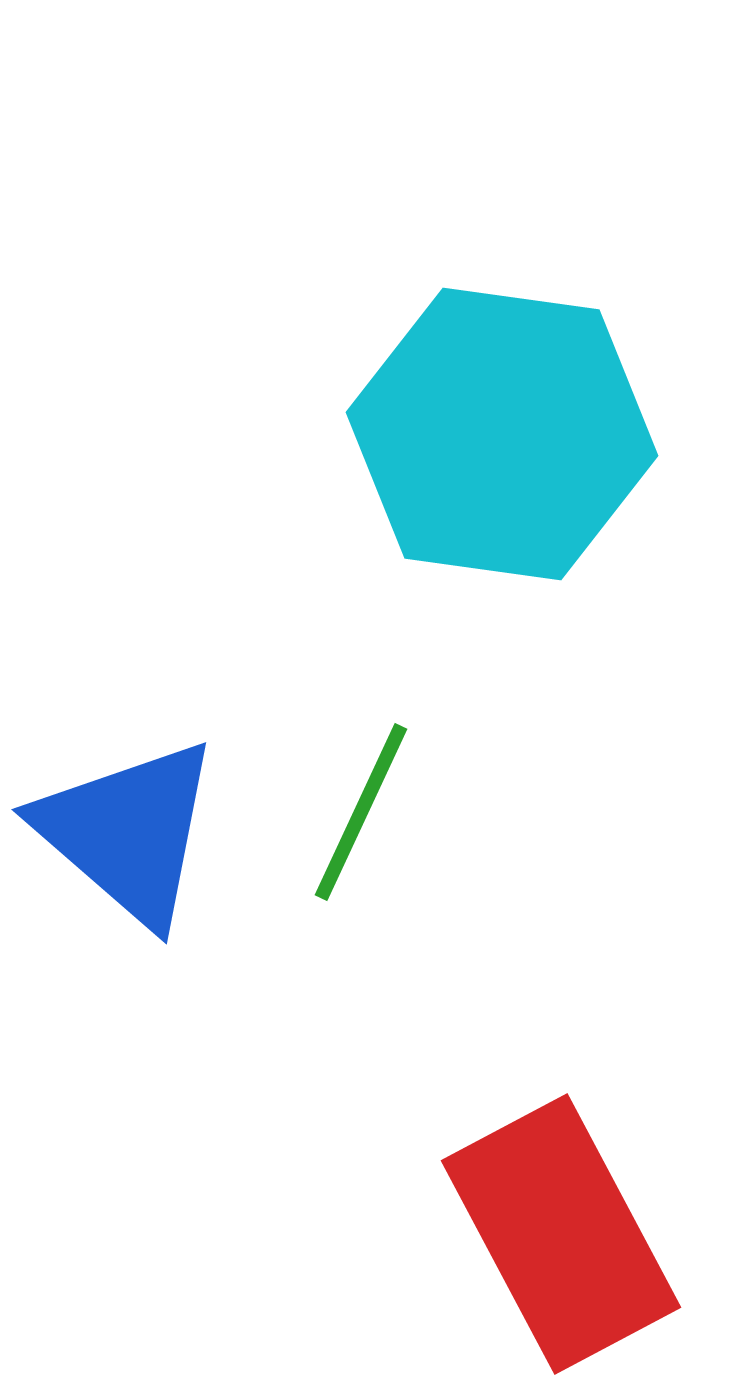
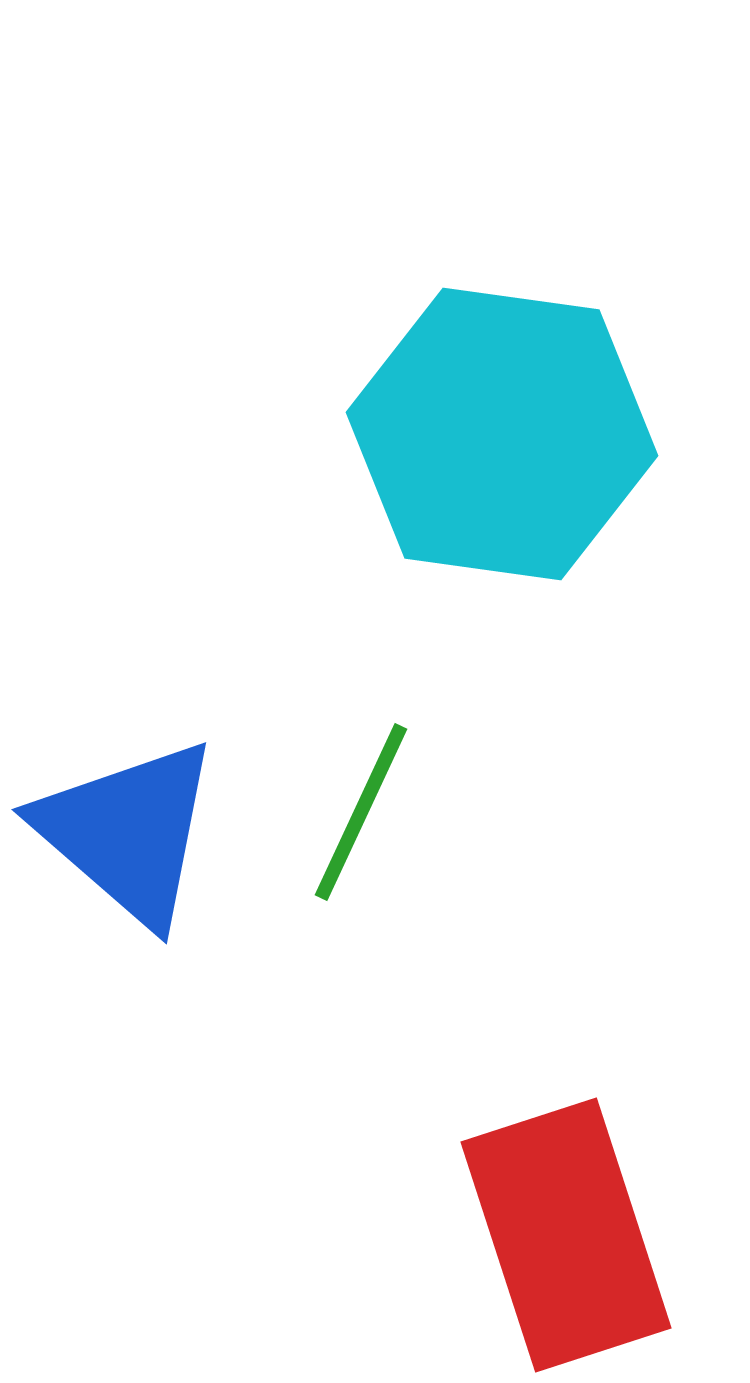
red rectangle: moved 5 px right, 1 px down; rotated 10 degrees clockwise
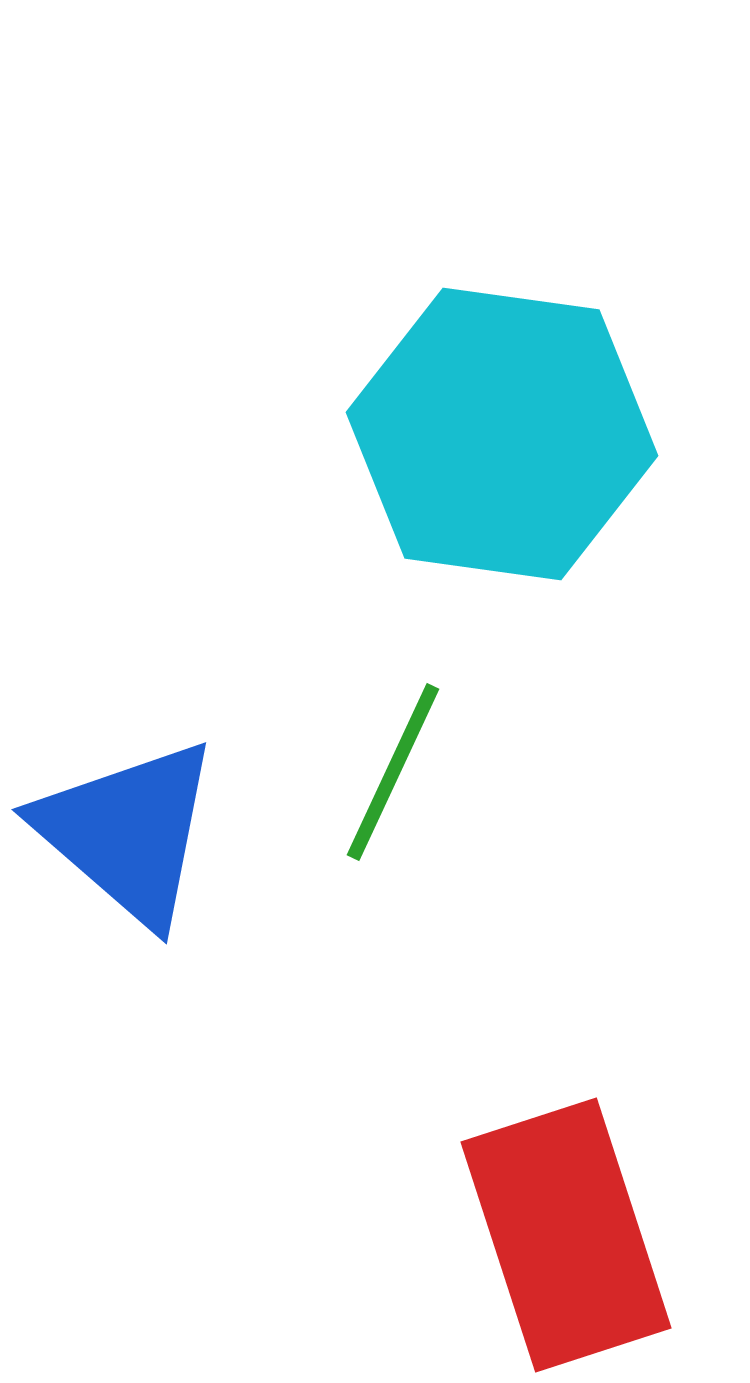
green line: moved 32 px right, 40 px up
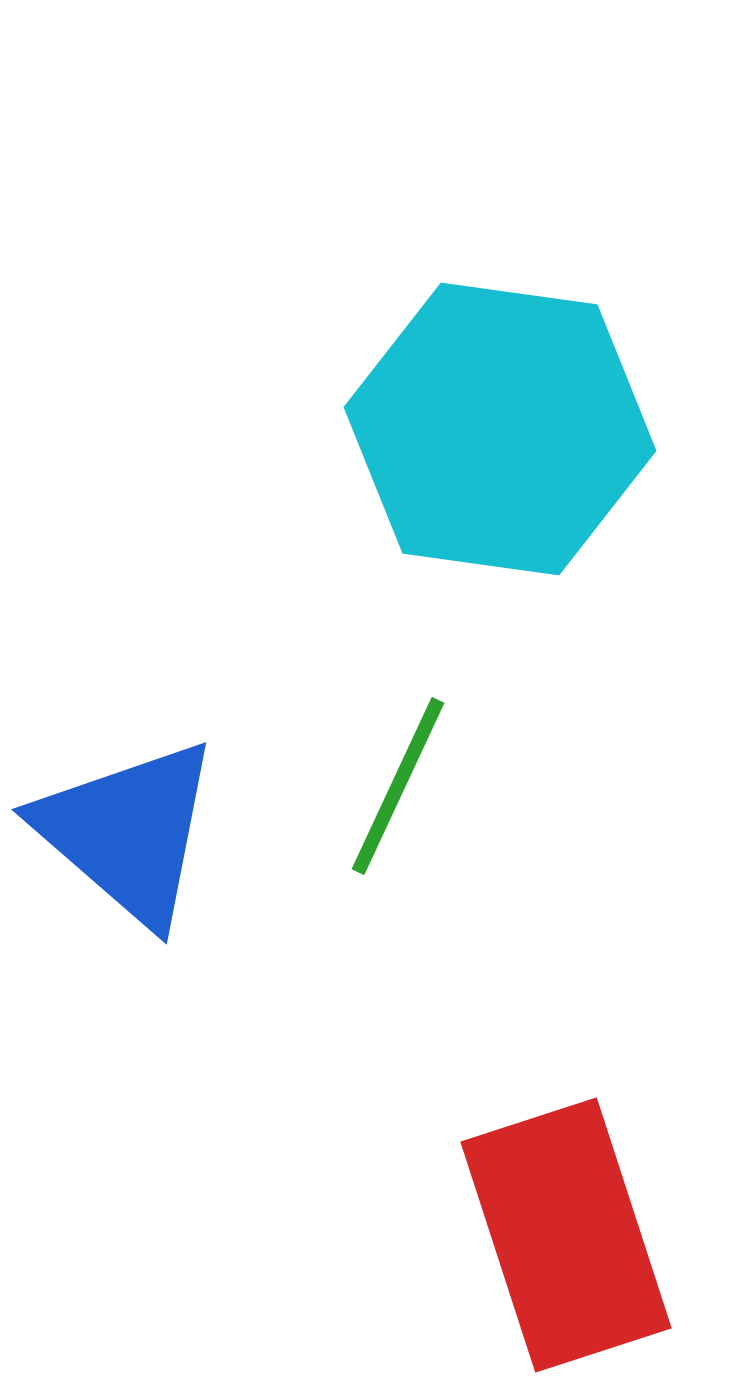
cyan hexagon: moved 2 px left, 5 px up
green line: moved 5 px right, 14 px down
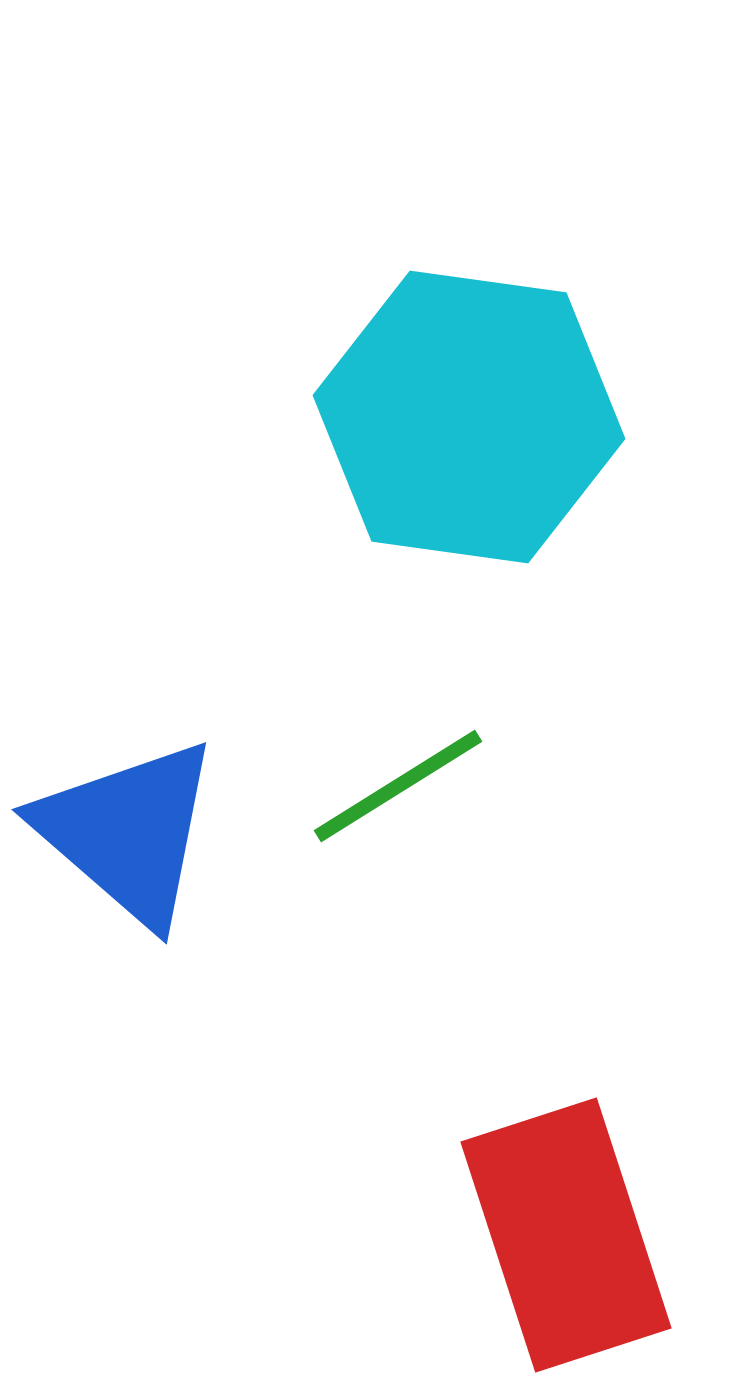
cyan hexagon: moved 31 px left, 12 px up
green line: rotated 33 degrees clockwise
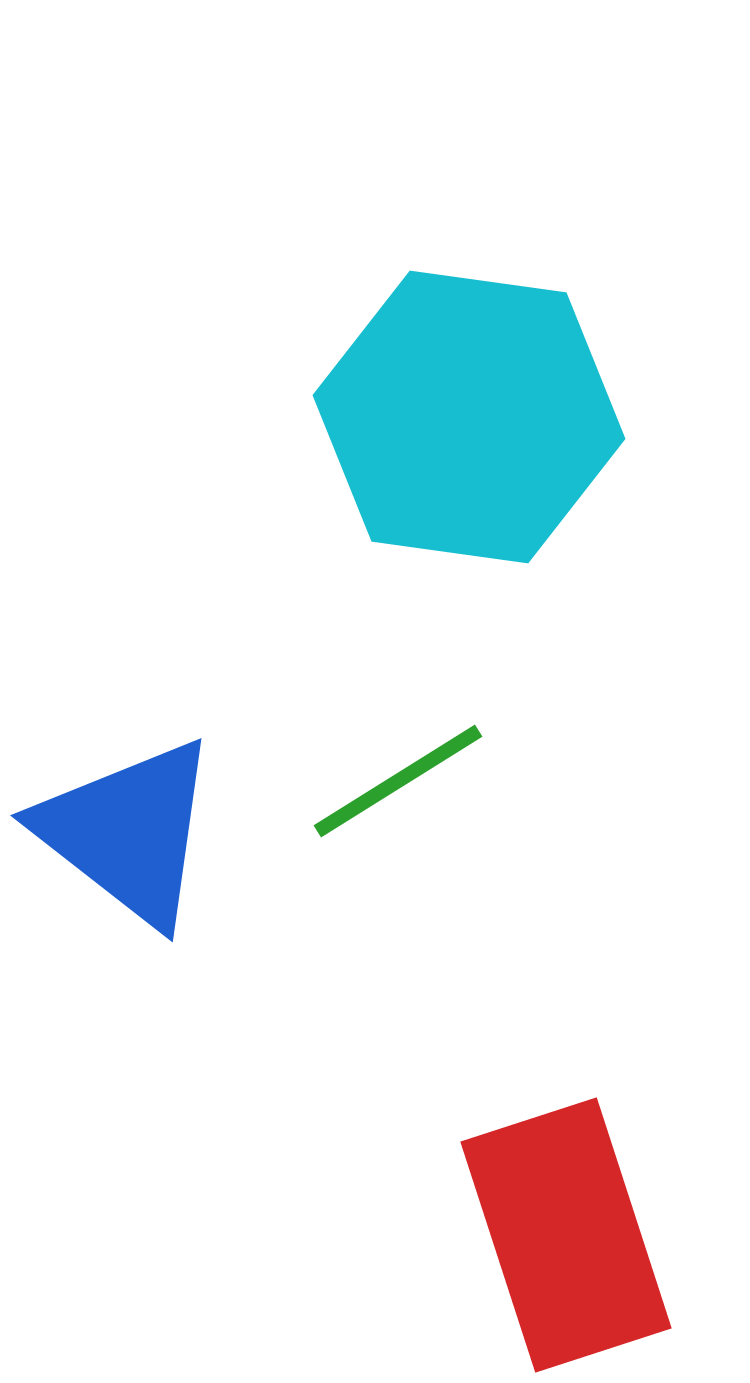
green line: moved 5 px up
blue triangle: rotated 3 degrees counterclockwise
